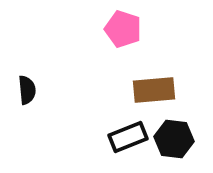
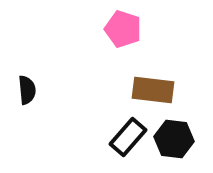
brown rectangle: moved 1 px left; rotated 12 degrees clockwise
black rectangle: rotated 27 degrees counterclockwise
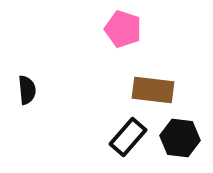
black hexagon: moved 6 px right, 1 px up
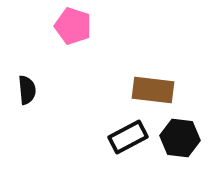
pink pentagon: moved 50 px left, 3 px up
black rectangle: rotated 21 degrees clockwise
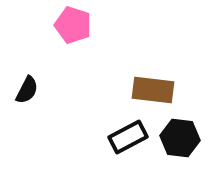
pink pentagon: moved 1 px up
black semicircle: rotated 32 degrees clockwise
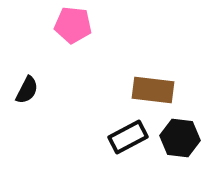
pink pentagon: rotated 12 degrees counterclockwise
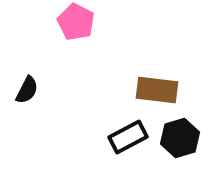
pink pentagon: moved 3 px right, 3 px up; rotated 21 degrees clockwise
brown rectangle: moved 4 px right
black hexagon: rotated 24 degrees counterclockwise
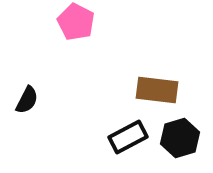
black semicircle: moved 10 px down
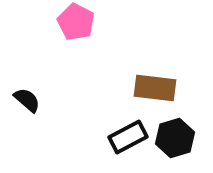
brown rectangle: moved 2 px left, 2 px up
black semicircle: rotated 76 degrees counterclockwise
black hexagon: moved 5 px left
